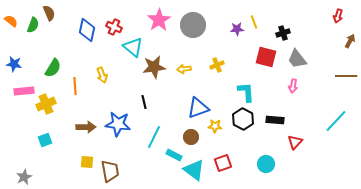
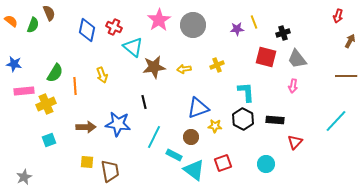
green semicircle at (53, 68): moved 2 px right, 5 px down
cyan square at (45, 140): moved 4 px right
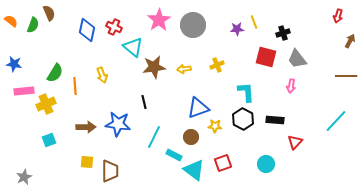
pink arrow at (293, 86): moved 2 px left
brown trapezoid at (110, 171): rotated 10 degrees clockwise
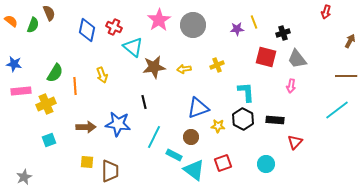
red arrow at (338, 16): moved 12 px left, 4 px up
pink rectangle at (24, 91): moved 3 px left
cyan line at (336, 121): moved 1 px right, 11 px up; rotated 10 degrees clockwise
yellow star at (215, 126): moved 3 px right
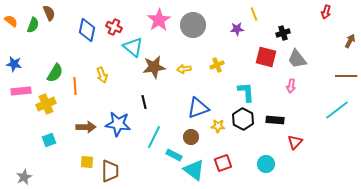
yellow line at (254, 22): moved 8 px up
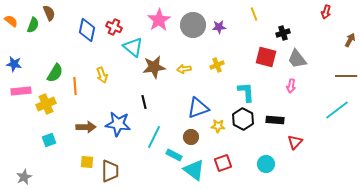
purple star at (237, 29): moved 18 px left, 2 px up
brown arrow at (350, 41): moved 1 px up
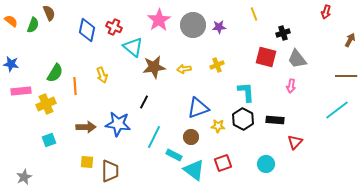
blue star at (14, 64): moved 3 px left
black line at (144, 102): rotated 40 degrees clockwise
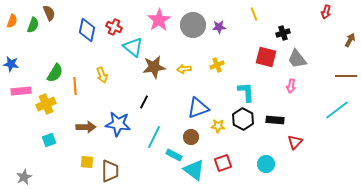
orange semicircle at (11, 21): moved 1 px right; rotated 72 degrees clockwise
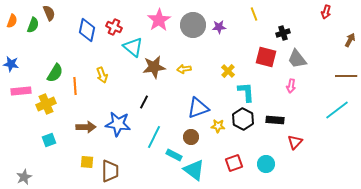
yellow cross at (217, 65): moved 11 px right, 6 px down; rotated 24 degrees counterclockwise
red square at (223, 163): moved 11 px right
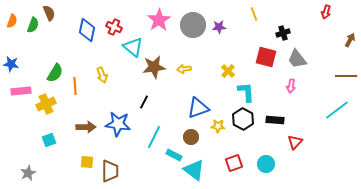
gray star at (24, 177): moved 4 px right, 4 px up
